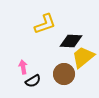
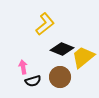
yellow L-shape: rotated 20 degrees counterclockwise
black diamond: moved 9 px left, 8 px down; rotated 20 degrees clockwise
brown circle: moved 4 px left, 3 px down
black semicircle: rotated 14 degrees clockwise
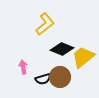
black semicircle: moved 10 px right, 2 px up
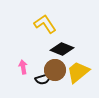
yellow L-shape: rotated 85 degrees counterclockwise
yellow trapezoid: moved 5 px left, 15 px down
brown circle: moved 5 px left, 7 px up
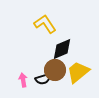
black diamond: rotated 45 degrees counterclockwise
pink arrow: moved 13 px down
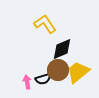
brown circle: moved 3 px right
pink arrow: moved 4 px right, 2 px down
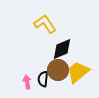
black semicircle: rotated 112 degrees clockwise
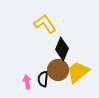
black diamond: rotated 45 degrees counterclockwise
